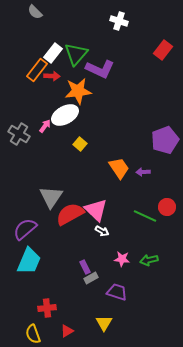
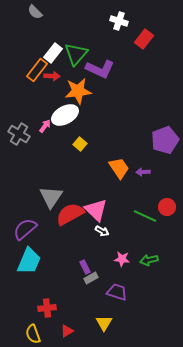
red rectangle: moved 19 px left, 11 px up
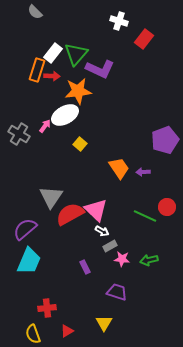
orange rectangle: rotated 20 degrees counterclockwise
gray rectangle: moved 19 px right, 32 px up
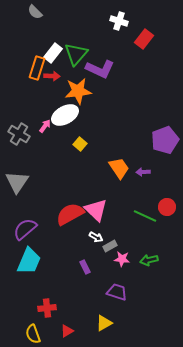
orange rectangle: moved 2 px up
gray triangle: moved 34 px left, 15 px up
white arrow: moved 6 px left, 6 px down
yellow triangle: rotated 30 degrees clockwise
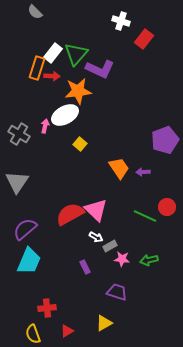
white cross: moved 2 px right
pink arrow: rotated 24 degrees counterclockwise
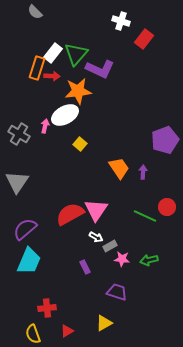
purple arrow: rotated 96 degrees clockwise
pink triangle: rotated 20 degrees clockwise
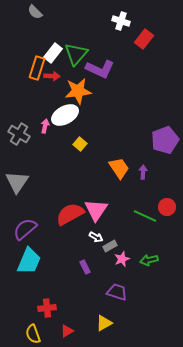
pink star: rotated 28 degrees counterclockwise
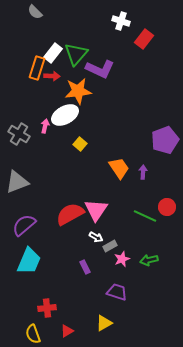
gray triangle: rotated 35 degrees clockwise
purple semicircle: moved 1 px left, 4 px up
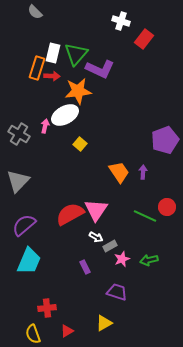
white rectangle: rotated 24 degrees counterclockwise
orange trapezoid: moved 4 px down
gray triangle: moved 1 px right, 1 px up; rotated 25 degrees counterclockwise
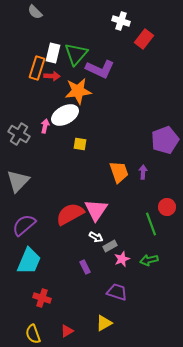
yellow square: rotated 32 degrees counterclockwise
orange trapezoid: rotated 15 degrees clockwise
green line: moved 6 px right, 8 px down; rotated 45 degrees clockwise
red cross: moved 5 px left, 10 px up; rotated 24 degrees clockwise
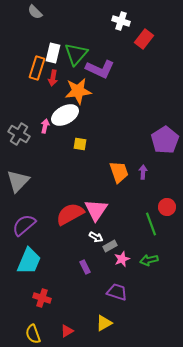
red arrow: moved 1 px right, 2 px down; rotated 98 degrees clockwise
purple pentagon: rotated 12 degrees counterclockwise
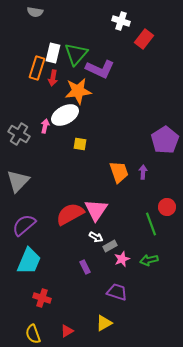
gray semicircle: rotated 35 degrees counterclockwise
